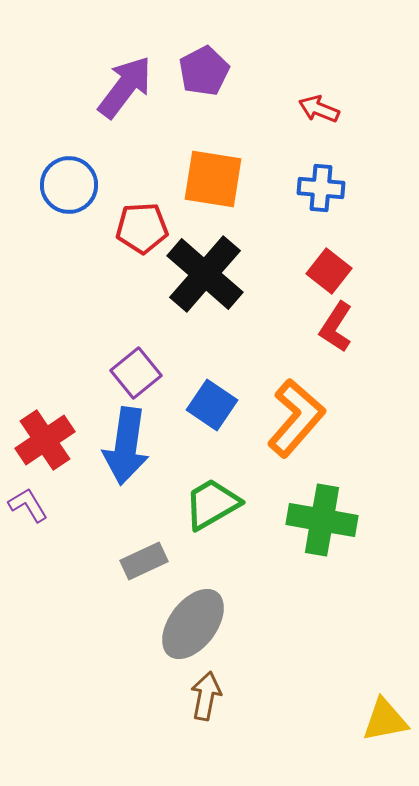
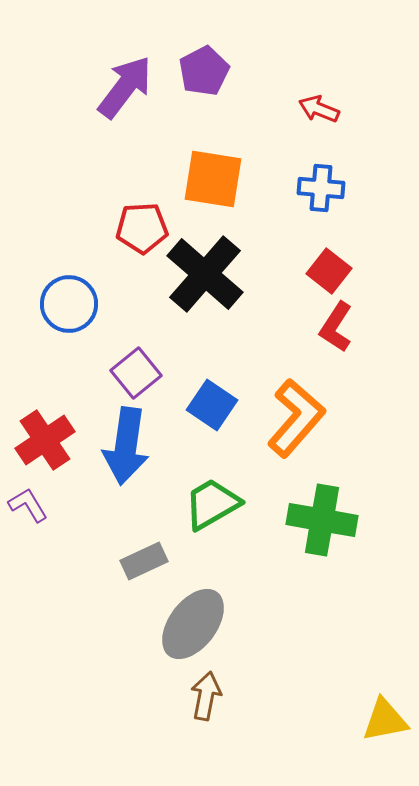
blue circle: moved 119 px down
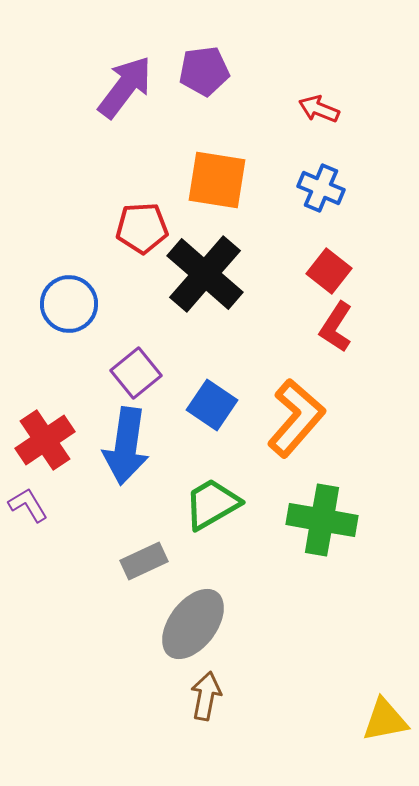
purple pentagon: rotated 21 degrees clockwise
orange square: moved 4 px right, 1 px down
blue cross: rotated 18 degrees clockwise
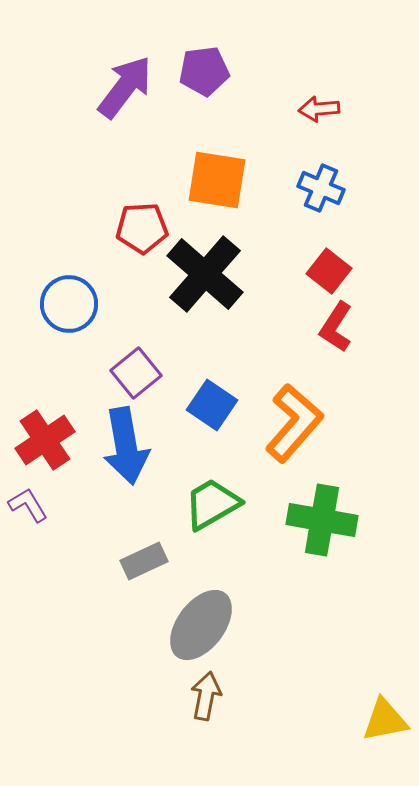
red arrow: rotated 27 degrees counterclockwise
orange L-shape: moved 2 px left, 5 px down
blue arrow: rotated 18 degrees counterclockwise
gray ellipse: moved 8 px right, 1 px down
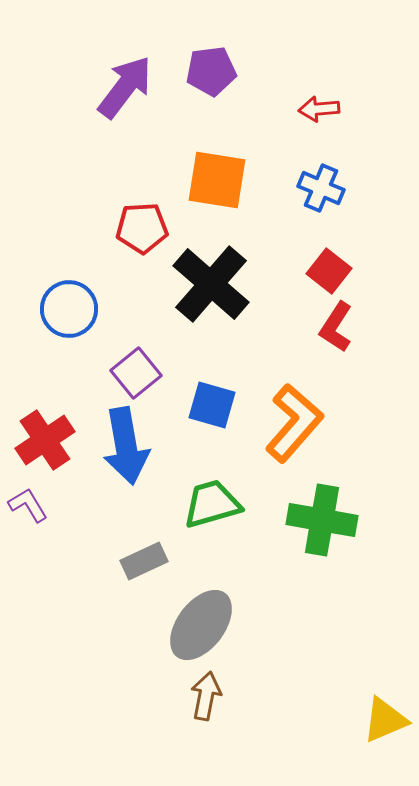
purple pentagon: moved 7 px right
black cross: moved 6 px right, 10 px down
blue circle: moved 5 px down
blue square: rotated 18 degrees counterclockwise
green trapezoid: rotated 14 degrees clockwise
yellow triangle: rotated 12 degrees counterclockwise
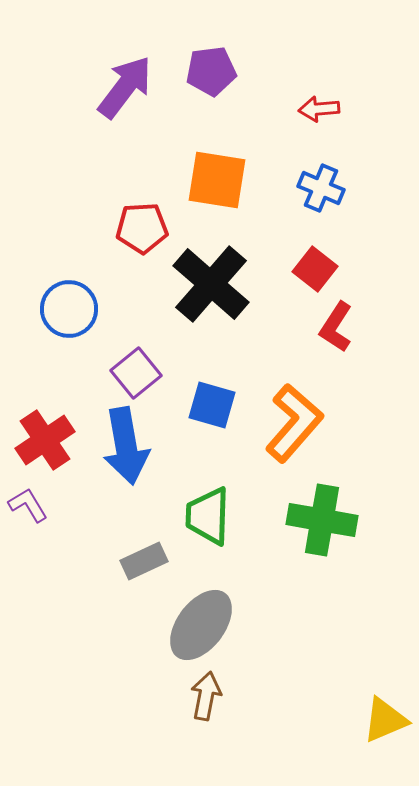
red square: moved 14 px left, 2 px up
green trapezoid: moved 4 px left, 12 px down; rotated 72 degrees counterclockwise
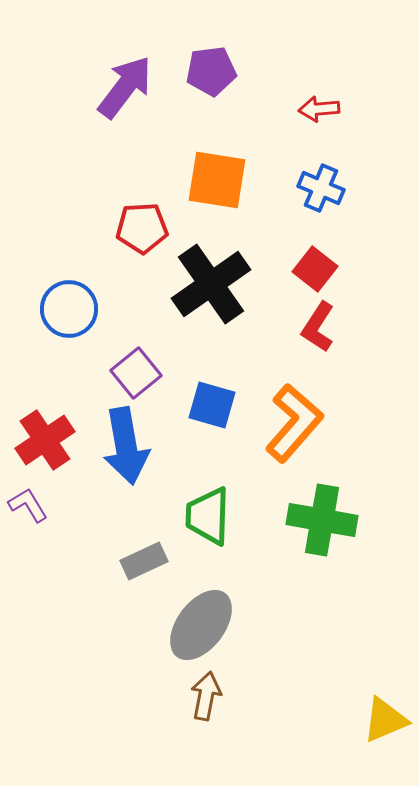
black cross: rotated 14 degrees clockwise
red L-shape: moved 18 px left
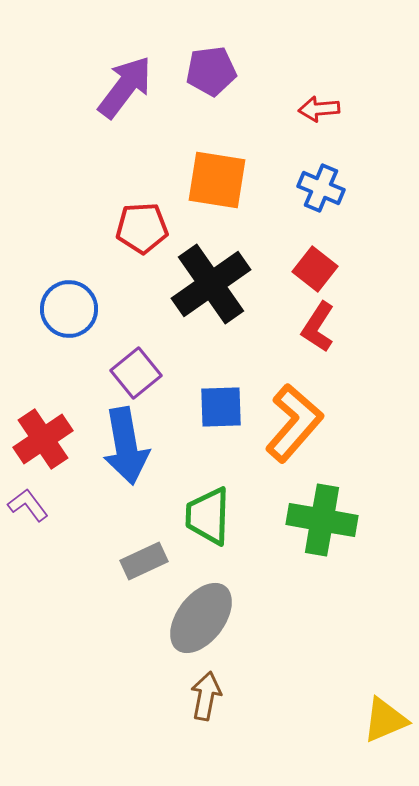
blue square: moved 9 px right, 2 px down; rotated 18 degrees counterclockwise
red cross: moved 2 px left, 1 px up
purple L-shape: rotated 6 degrees counterclockwise
gray ellipse: moved 7 px up
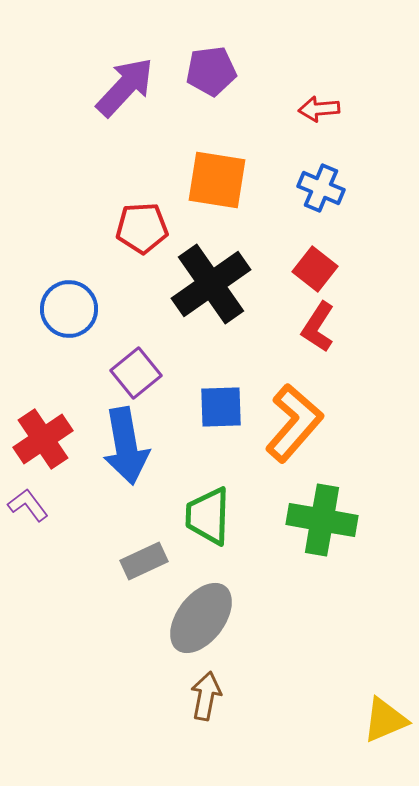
purple arrow: rotated 6 degrees clockwise
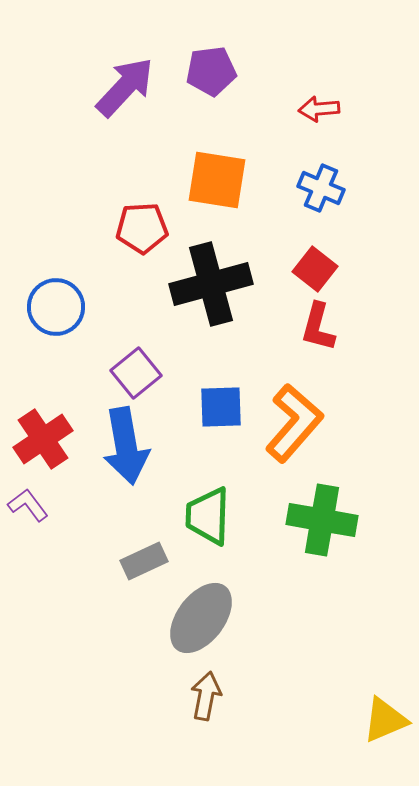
black cross: rotated 20 degrees clockwise
blue circle: moved 13 px left, 2 px up
red L-shape: rotated 18 degrees counterclockwise
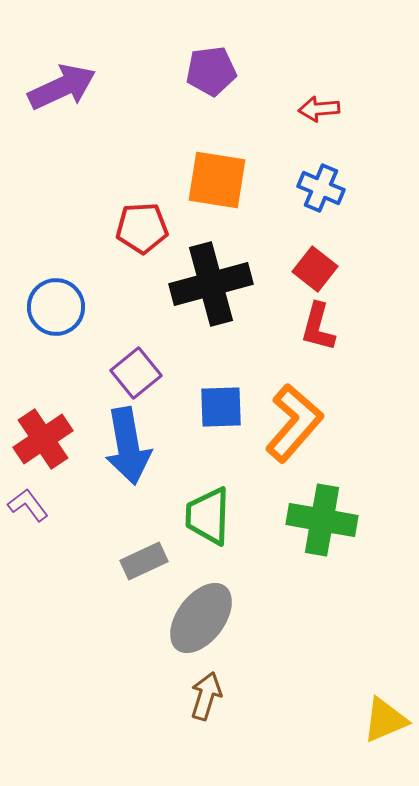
purple arrow: moved 63 px left; rotated 22 degrees clockwise
blue arrow: moved 2 px right
brown arrow: rotated 6 degrees clockwise
